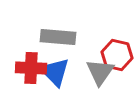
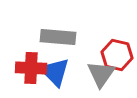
gray triangle: moved 1 px right, 2 px down
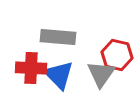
blue triangle: moved 4 px right, 3 px down
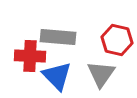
red hexagon: moved 15 px up
red cross: moved 1 px left, 12 px up
blue triangle: moved 2 px left, 1 px down
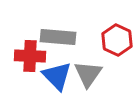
red hexagon: rotated 12 degrees clockwise
gray triangle: moved 13 px left
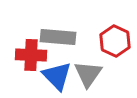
red hexagon: moved 2 px left, 1 px down
red cross: moved 1 px right, 1 px up
